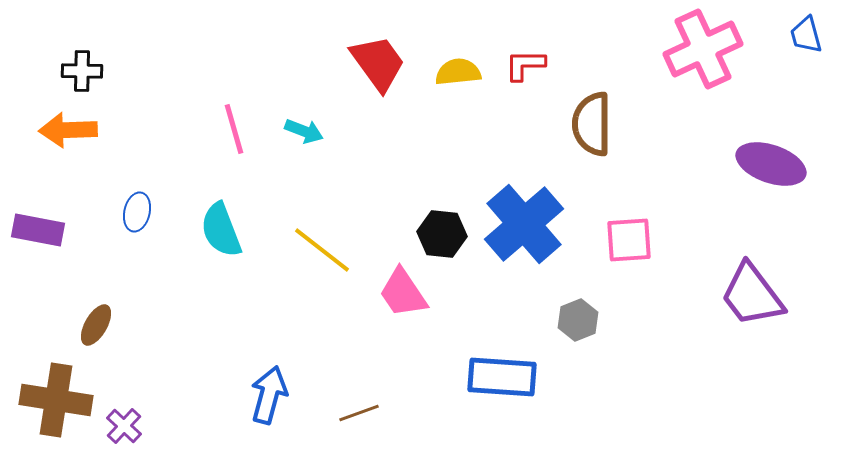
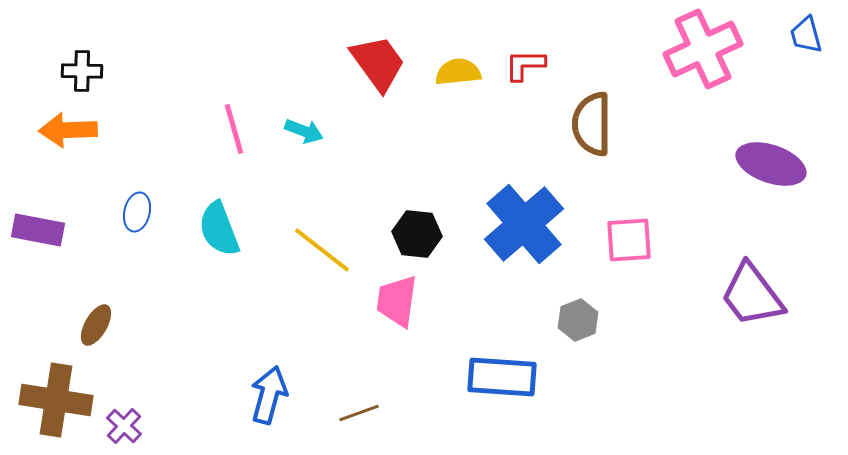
cyan semicircle: moved 2 px left, 1 px up
black hexagon: moved 25 px left
pink trapezoid: moved 6 px left, 8 px down; rotated 42 degrees clockwise
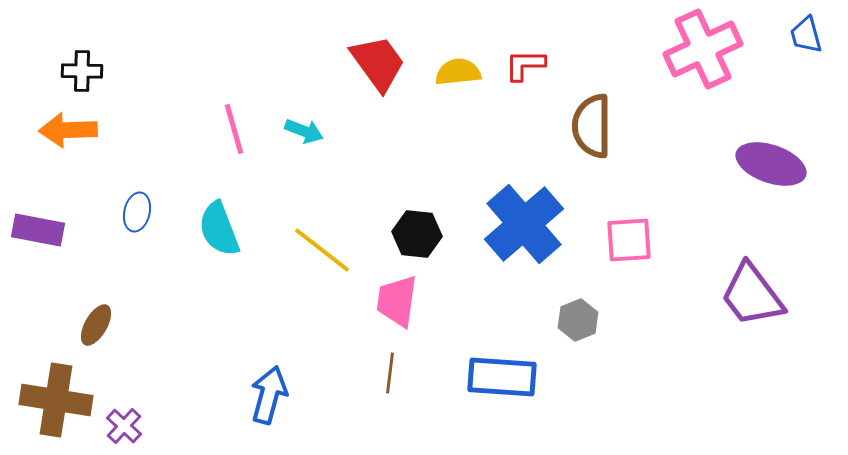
brown semicircle: moved 2 px down
brown line: moved 31 px right, 40 px up; rotated 63 degrees counterclockwise
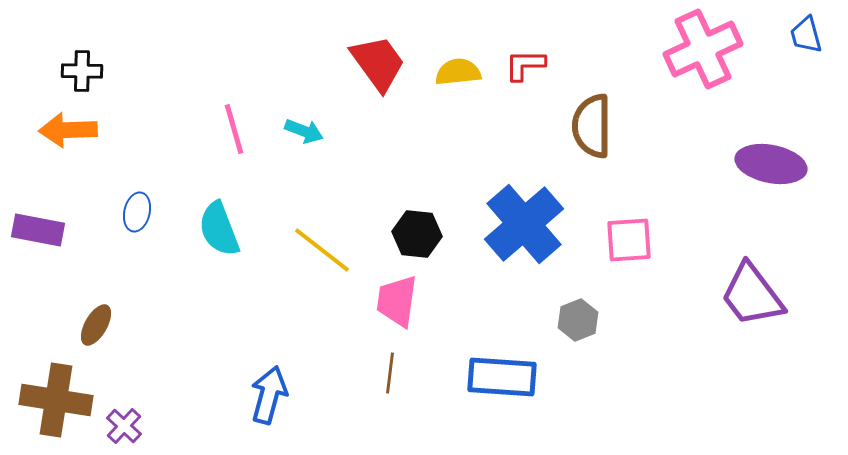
purple ellipse: rotated 8 degrees counterclockwise
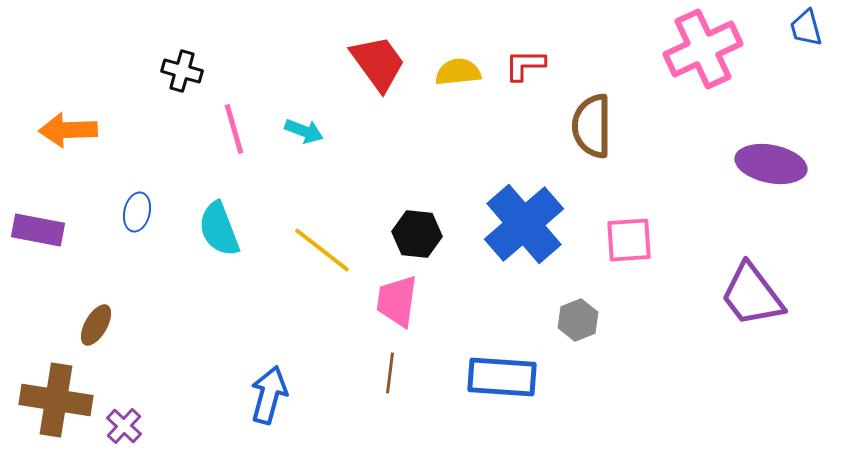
blue trapezoid: moved 7 px up
black cross: moved 100 px right; rotated 15 degrees clockwise
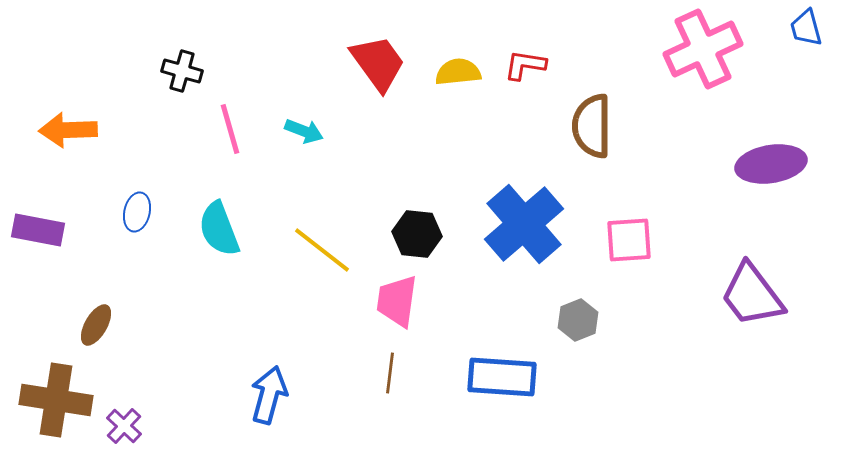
red L-shape: rotated 9 degrees clockwise
pink line: moved 4 px left
purple ellipse: rotated 20 degrees counterclockwise
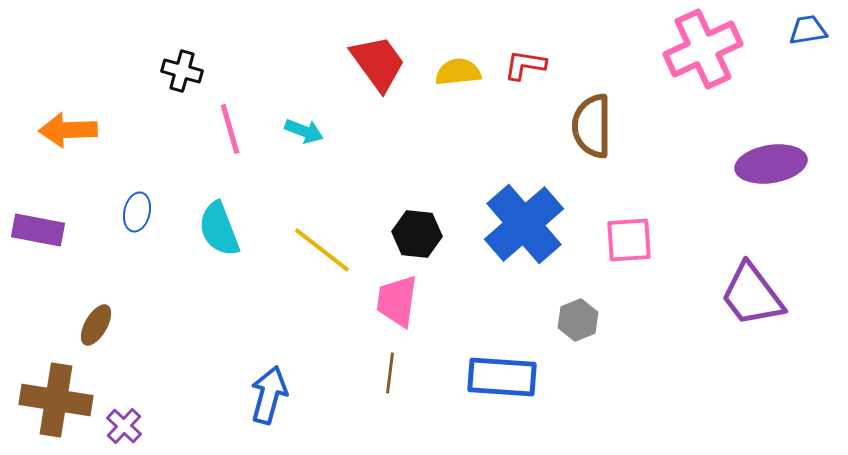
blue trapezoid: moved 2 px right, 2 px down; rotated 96 degrees clockwise
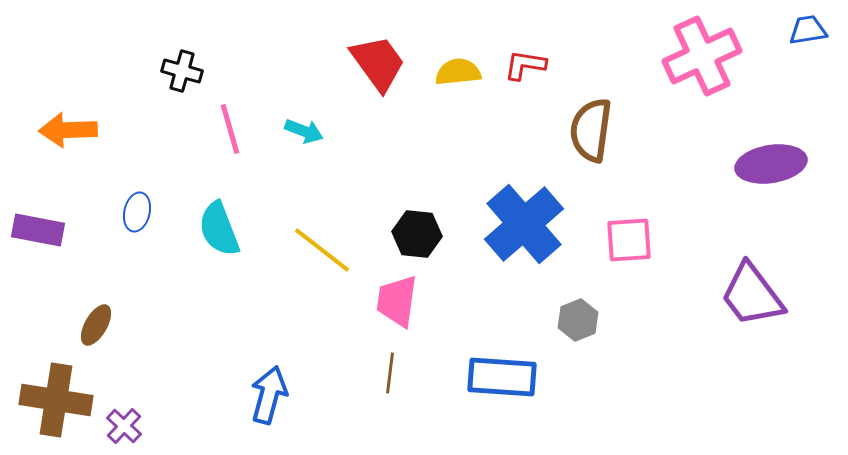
pink cross: moved 1 px left, 7 px down
brown semicircle: moved 1 px left, 4 px down; rotated 8 degrees clockwise
